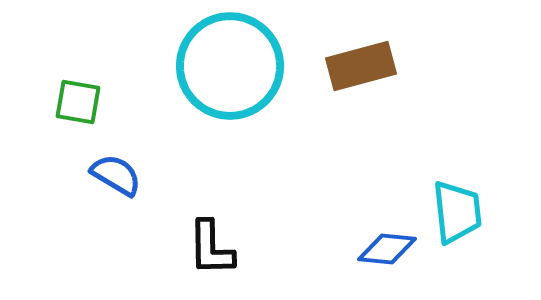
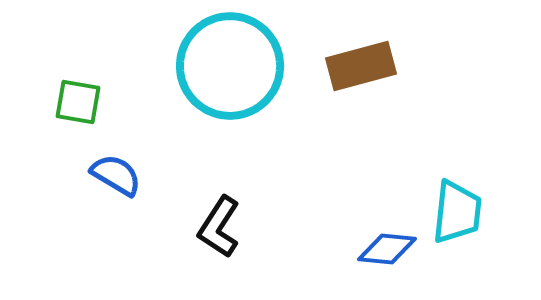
cyan trapezoid: rotated 12 degrees clockwise
black L-shape: moved 8 px right, 21 px up; rotated 34 degrees clockwise
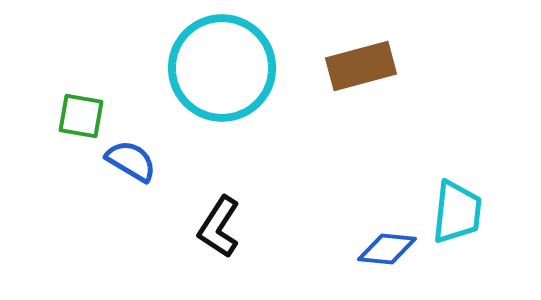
cyan circle: moved 8 px left, 2 px down
green square: moved 3 px right, 14 px down
blue semicircle: moved 15 px right, 14 px up
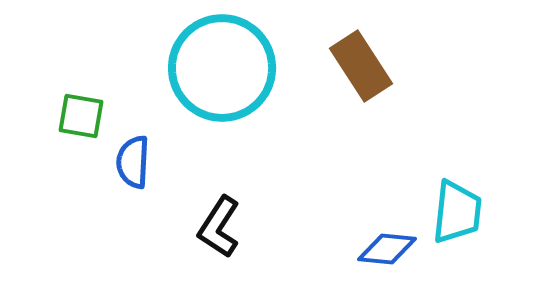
brown rectangle: rotated 72 degrees clockwise
blue semicircle: moved 2 px right, 1 px down; rotated 118 degrees counterclockwise
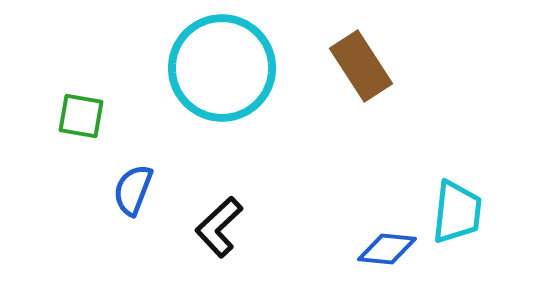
blue semicircle: moved 28 px down; rotated 18 degrees clockwise
black L-shape: rotated 14 degrees clockwise
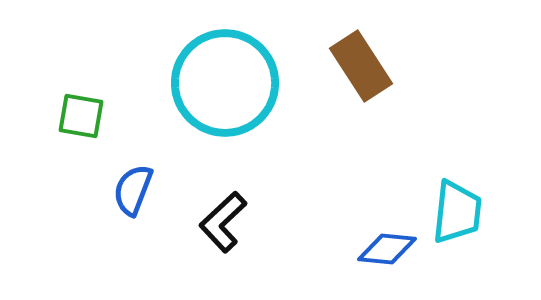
cyan circle: moved 3 px right, 15 px down
black L-shape: moved 4 px right, 5 px up
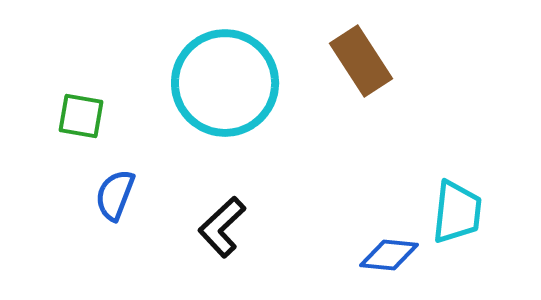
brown rectangle: moved 5 px up
blue semicircle: moved 18 px left, 5 px down
black L-shape: moved 1 px left, 5 px down
blue diamond: moved 2 px right, 6 px down
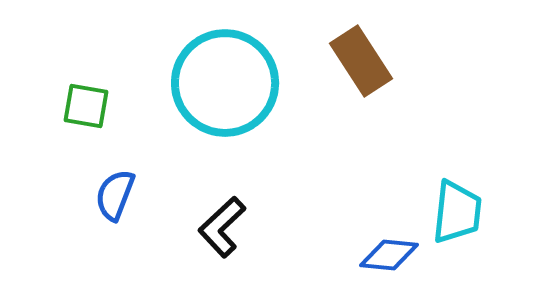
green square: moved 5 px right, 10 px up
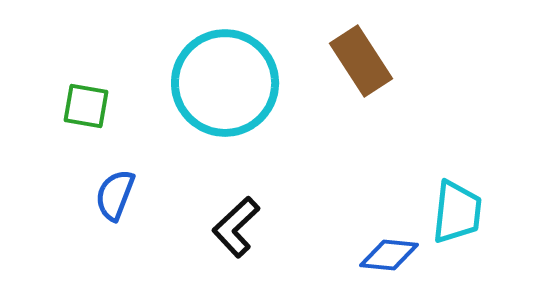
black L-shape: moved 14 px right
